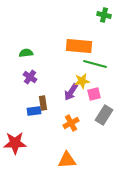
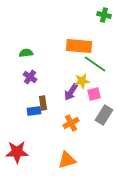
green line: rotated 20 degrees clockwise
red star: moved 2 px right, 9 px down
orange triangle: rotated 12 degrees counterclockwise
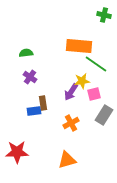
green line: moved 1 px right
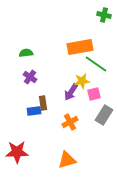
orange rectangle: moved 1 px right, 1 px down; rotated 15 degrees counterclockwise
orange cross: moved 1 px left, 1 px up
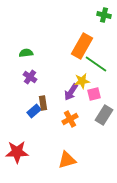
orange rectangle: moved 2 px right, 1 px up; rotated 50 degrees counterclockwise
blue rectangle: rotated 32 degrees counterclockwise
orange cross: moved 3 px up
